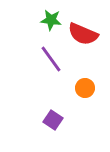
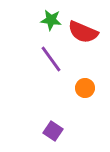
red semicircle: moved 2 px up
purple square: moved 11 px down
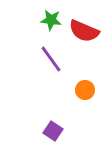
red semicircle: moved 1 px right, 1 px up
orange circle: moved 2 px down
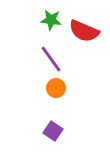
orange circle: moved 29 px left, 2 px up
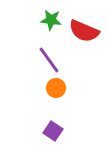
purple line: moved 2 px left, 1 px down
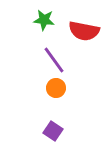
green star: moved 7 px left
red semicircle: rotated 12 degrees counterclockwise
purple line: moved 5 px right
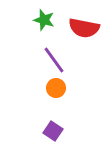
green star: rotated 10 degrees clockwise
red semicircle: moved 3 px up
